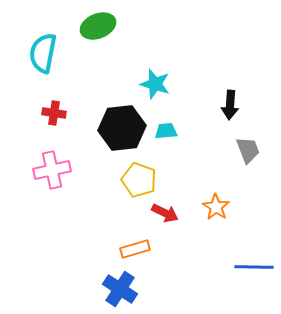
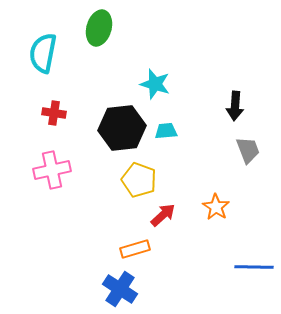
green ellipse: moved 1 px right, 2 px down; rotated 52 degrees counterclockwise
black arrow: moved 5 px right, 1 px down
red arrow: moved 2 px left, 2 px down; rotated 68 degrees counterclockwise
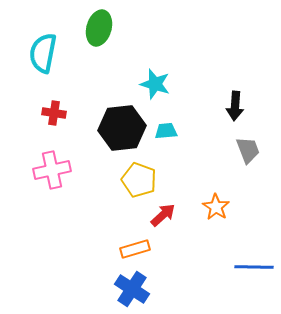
blue cross: moved 12 px right
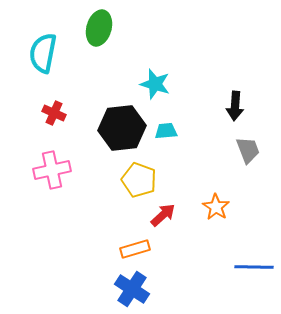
red cross: rotated 15 degrees clockwise
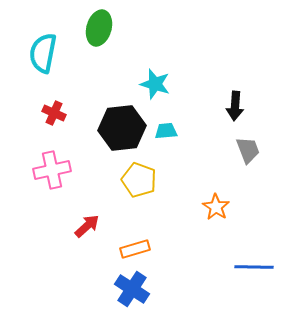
red arrow: moved 76 px left, 11 px down
